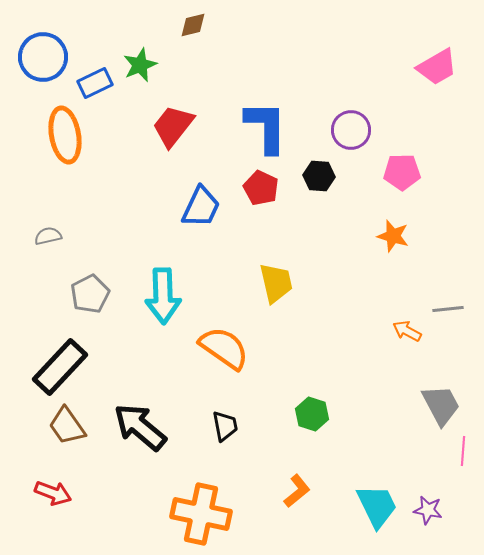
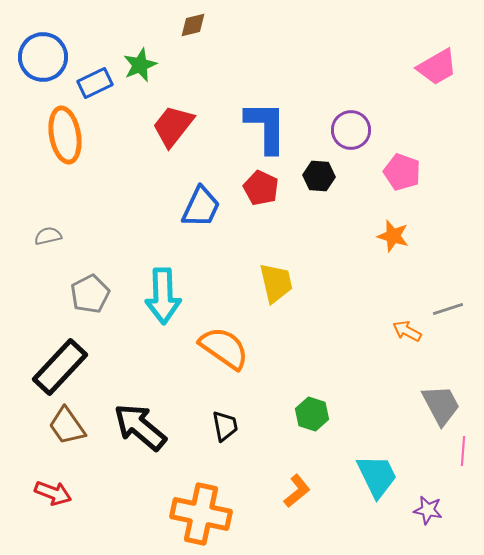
pink pentagon: rotated 21 degrees clockwise
gray line: rotated 12 degrees counterclockwise
cyan trapezoid: moved 30 px up
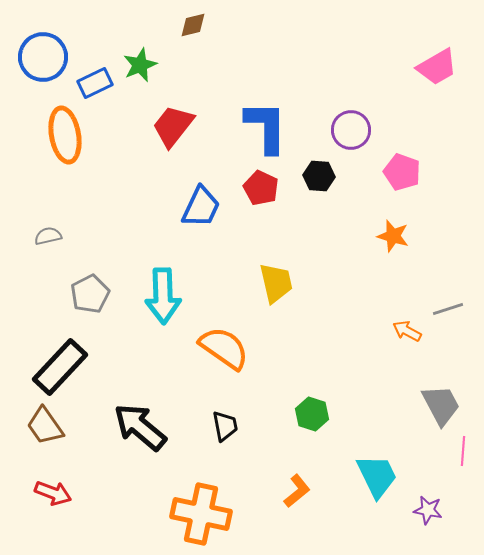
brown trapezoid: moved 22 px left
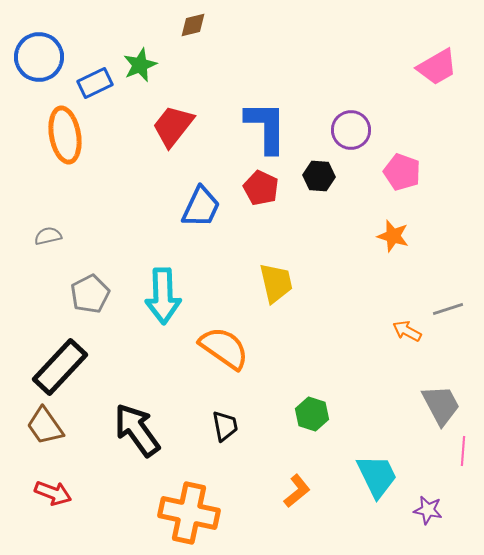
blue circle: moved 4 px left
black arrow: moved 3 px left, 3 px down; rotated 14 degrees clockwise
orange cross: moved 12 px left, 1 px up
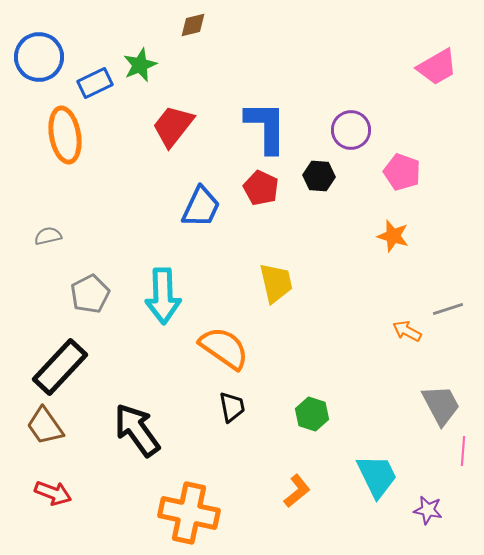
black trapezoid: moved 7 px right, 19 px up
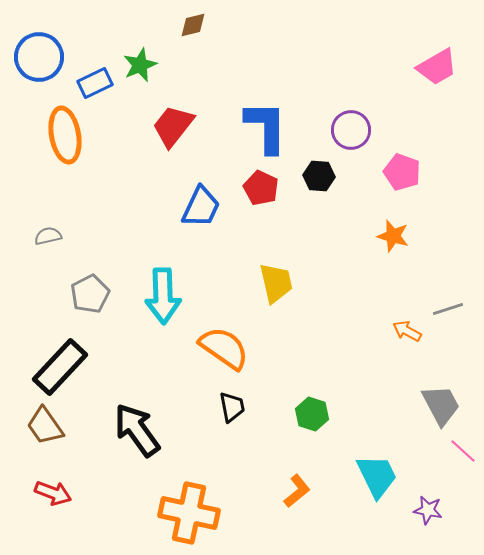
pink line: rotated 52 degrees counterclockwise
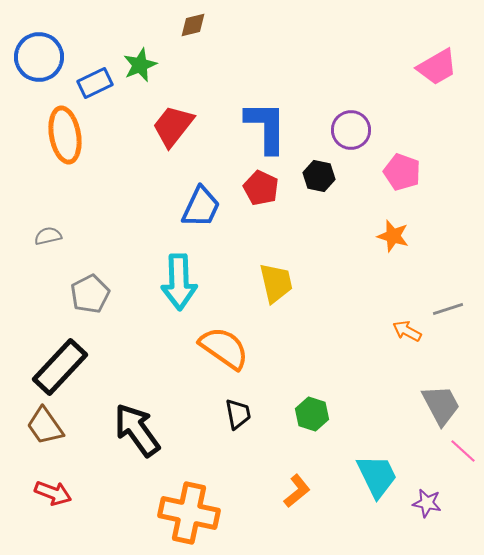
black hexagon: rotated 8 degrees clockwise
cyan arrow: moved 16 px right, 14 px up
black trapezoid: moved 6 px right, 7 px down
purple star: moved 1 px left, 7 px up
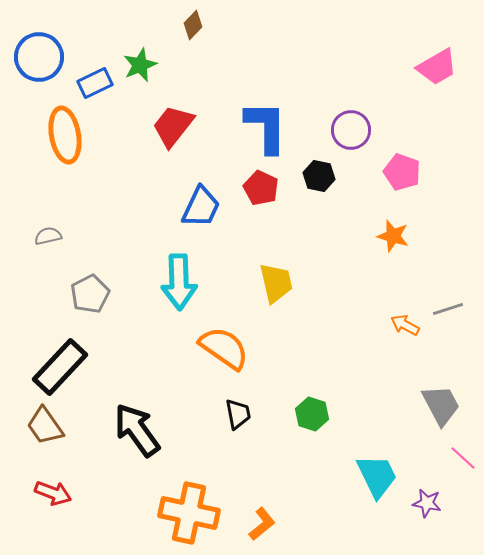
brown diamond: rotated 32 degrees counterclockwise
orange arrow: moved 2 px left, 6 px up
pink line: moved 7 px down
orange L-shape: moved 35 px left, 33 px down
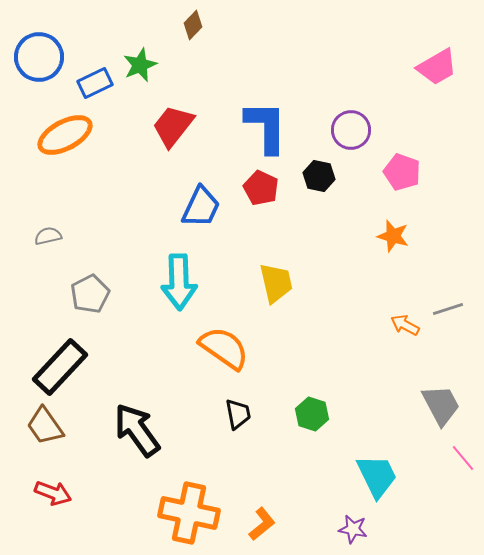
orange ellipse: rotated 72 degrees clockwise
pink line: rotated 8 degrees clockwise
purple star: moved 74 px left, 26 px down
